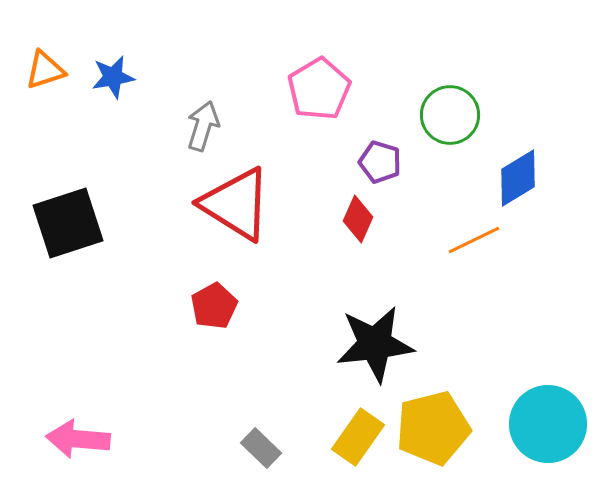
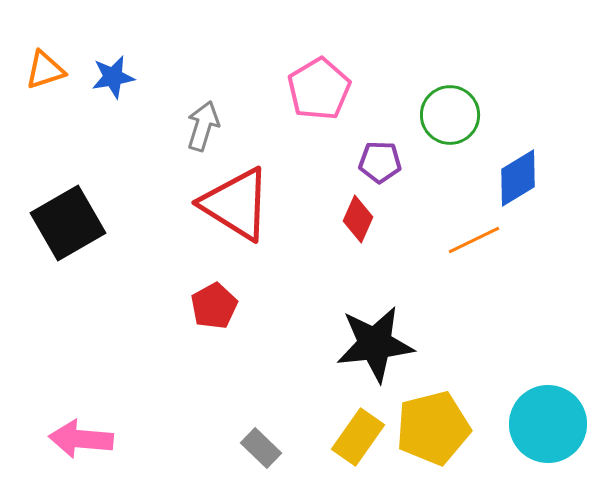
purple pentagon: rotated 15 degrees counterclockwise
black square: rotated 12 degrees counterclockwise
pink arrow: moved 3 px right
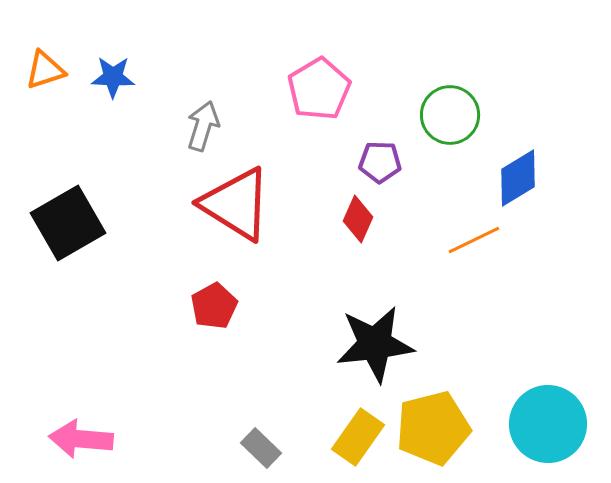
blue star: rotated 12 degrees clockwise
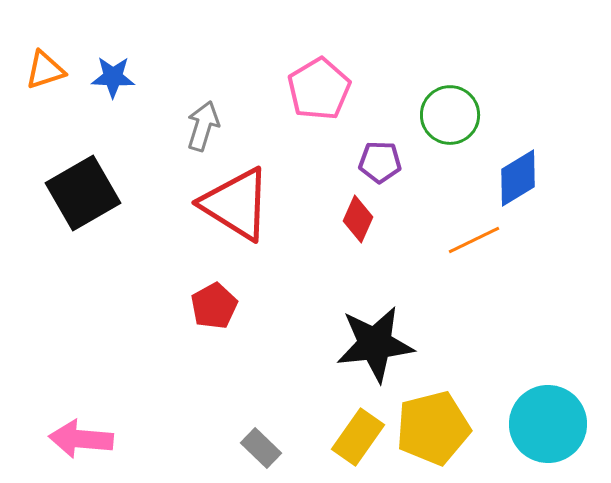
black square: moved 15 px right, 30 px up
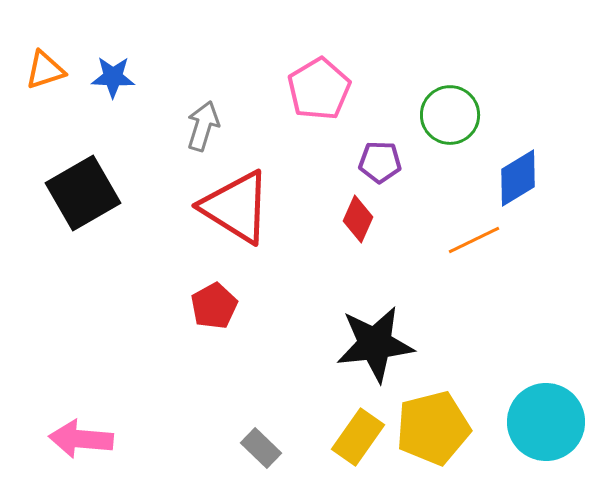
red triangle: moved 3 px down
cyan circle: moved 2 px left, 2 px up
